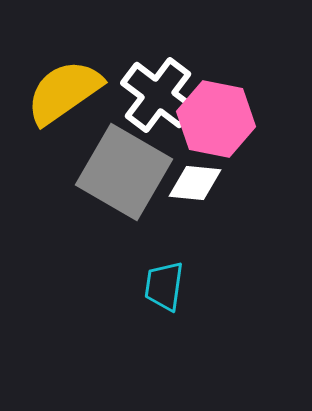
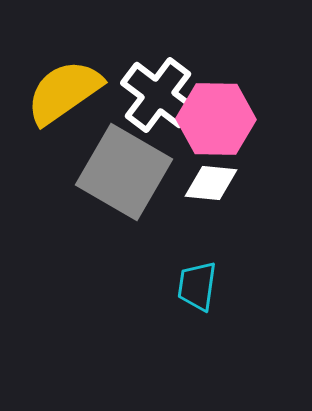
pink hexagon: rotated 10 degrees counterclockwise
white diamond: moved 16 px right
cyan trapezoid: moved 33 px right
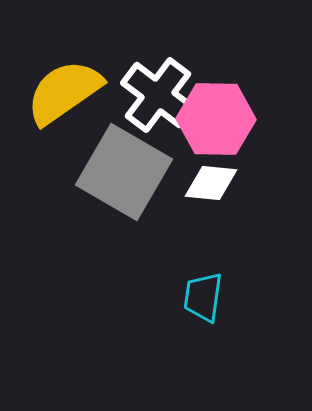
cyan trapezoid: moved 6 px right, 11 px down
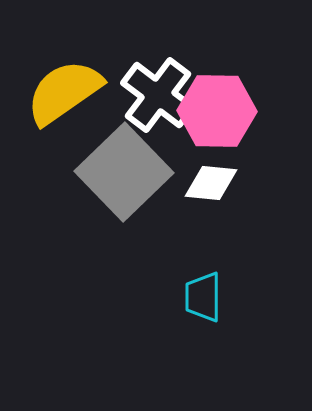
pink hexagon: moved 1 px right, 8 px up
gray square: rotated 16 degrees clockwise
cyan trapezoid: rotated 8 degrees counterclockwise
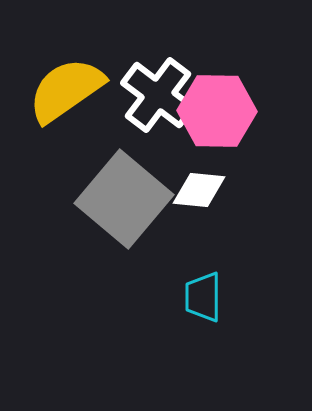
yellow semicircle: moved 2 px right, 2 px up
gray square: moved 27 px down; rotated 6 degrees counterclockwise
white diamond: moved 12 px left, 7 px down
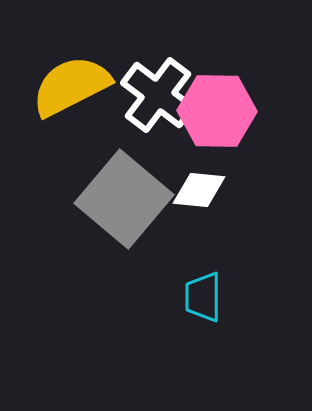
yellow semicircle: moved 5 px right, 4 px up; rotated 8 degrees clockwise
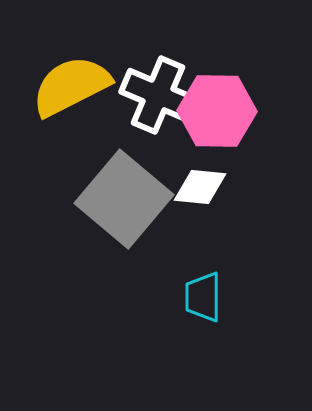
white cross: rotated 14 degrees counterclockwise
white diamond: moved 1 px right, 3 px up
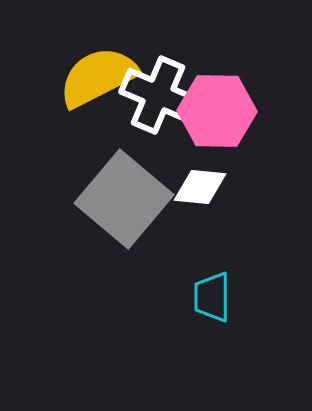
yellow semicircle: moved 27 px right, 9 px up
cyan trapezoid: moved 9 px right
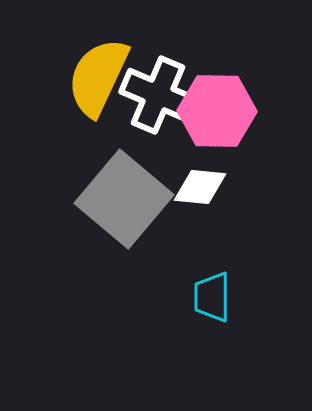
yellow semicircle: rotated 38 degrees counterclockwise
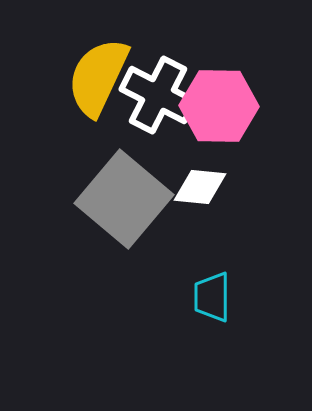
white cross: rotated 4 degrees clockwise
pink hexagon: moved 2 px right, 5 px up
